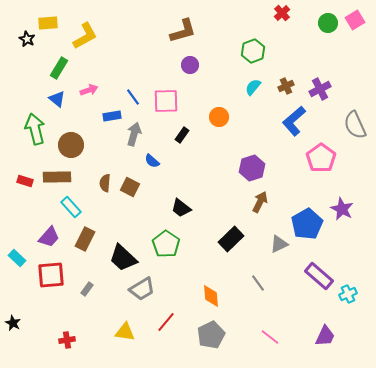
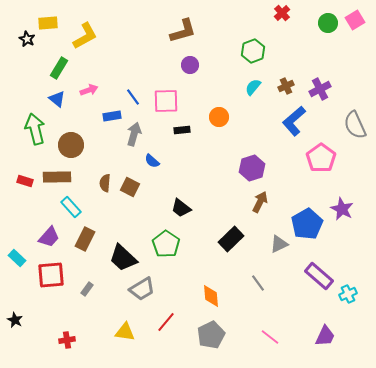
black rectangle at (182, 135): moved 5 px up; rotated 49 degrees clockwise
black star at (13, 323): moved 2 px right, 3 px up
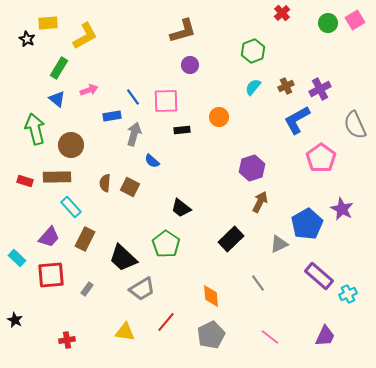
blue L-shape at (294, 121): moved 3 px right, 1 px up; rotated 12 degrees clockwise
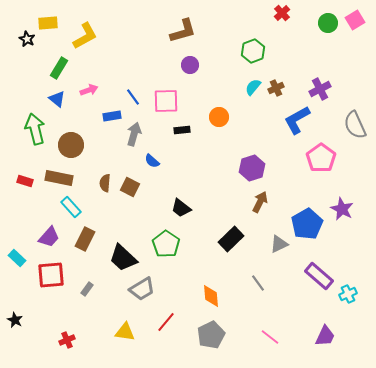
brown cross at (286, 86): moved 10 px left, 2 px down
brown rectangle at (57, 177): moved 2 px right, 1 px down; rotated 12 degrees clockwise
red cross at (67, 340): rotated 14 degrees counterclockwise
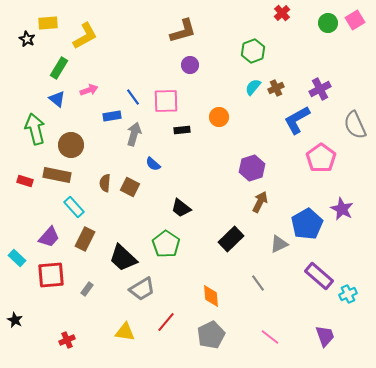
blue semicircle at (152, 161): moved 1 px right, 3 px down
brown rectangle at (59, 178): moved 2 px left, 3 px up
cyan rectangle at (71, 207): moved 3 px right
purple trapezoid at (325, 336): rotated 45 degrees counterclockwise
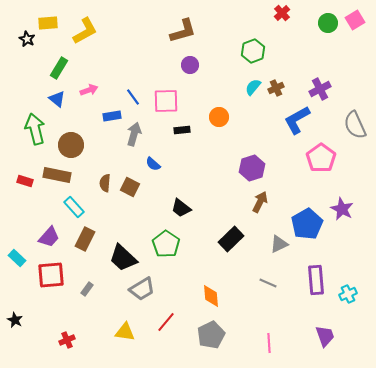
yellow L-shape at (85, 36): moved 5 px up
purple rectangle at (319, 276): moved 3 px left, 4 px down; rotated 44 degrees clockwise
gray line at (258, 283): moved 10 px right; rotated 30 degrees counterclockwise
pink line at (270, 337): moved 1 px left, 6 px down; rotated 48 degrees clockwise
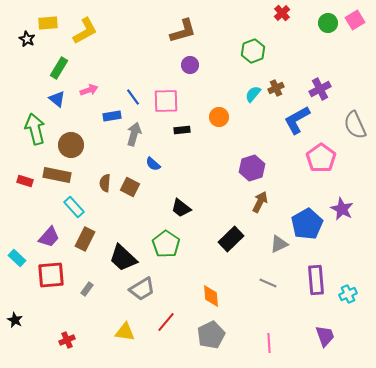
cyan semicircle at (253, 87): moved 7 px down
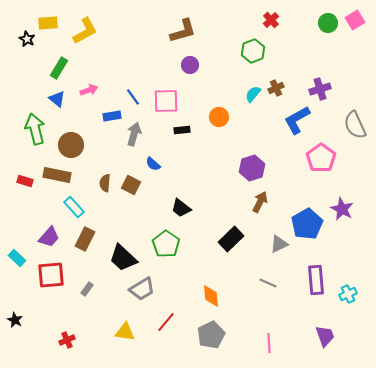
red cross at (282, 13): moved 11 px left, 7 px down
purple cross at (320, 89): rotated 10 degrees clockwise
brown square at (130, 187): moved 1 px right, 2 px up
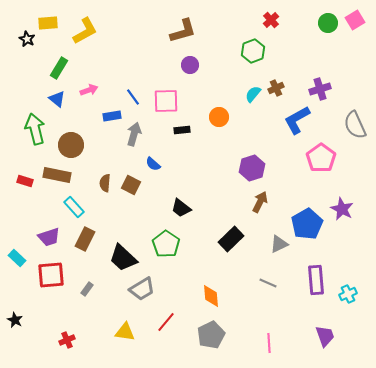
purple trapezoid at (49, 237): rotated 30 degrees clockwise
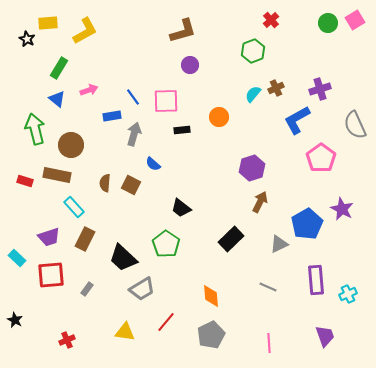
gray line at (268, 283): moved 4 px down
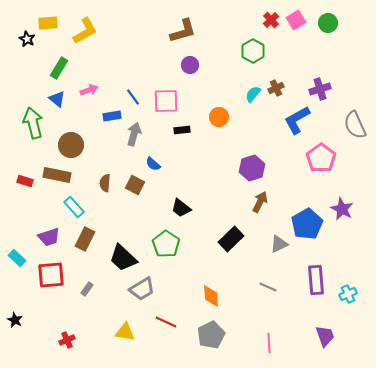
pink square at (355, 20): moved 59 px left
green hexagon at (253, 51): rotated 10 degrees counterclockwise
green arrow at (35, 129): moved 2 px left, 6 px up
brown square at (131, 185): moved 4 px right
red line at (166, 322): rotated 75 degrees clockwise
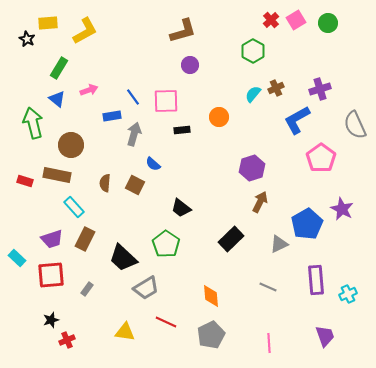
purple trapezoid at (49, 237): moved 3 px right, 2 px down
gray trapezoid at (142, 289): moved 4 px right, 1 px up
black star at (15, 320): moved 36 px right; rotated 28 degrees clockwise
